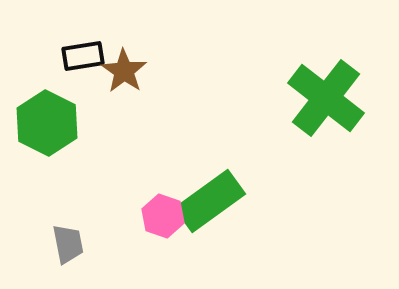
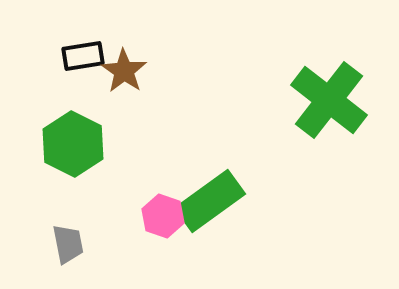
green cross: moved 3 px right, 2 px down
green hexagon: moved 26 px right, 21 px down
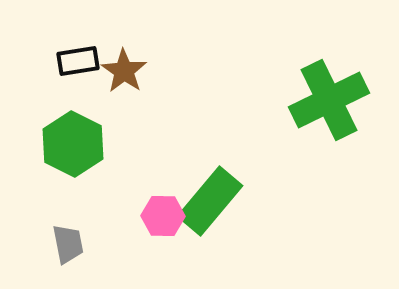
black rectangle: moved 5 px left, 5 px down
green cross: rotated 26 degrees clockwise
green rectangle: rotated 14 degrees counterclockwise
pink hexagon: rotated 18 degrees counterclockwise
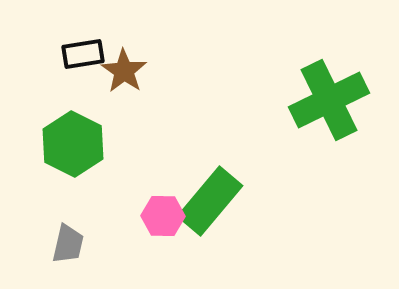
black rectangle: moved 5 px right, 7 px up
gray trapezoid: rotated 24 degrees clockwise
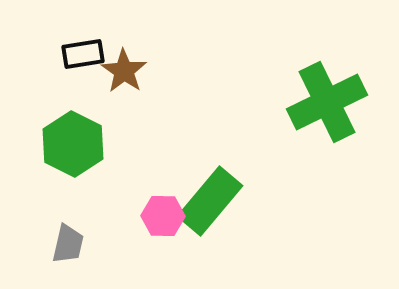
green cross: moved 2 px left, 2 px down
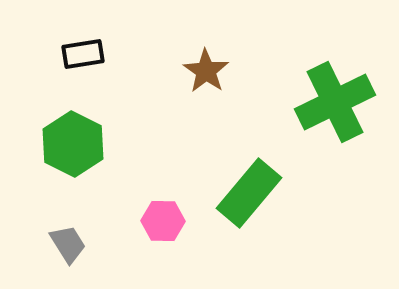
brown star: moved 82 px right
green cross: moved 8 px right
green rectangle: moved 39 px right, 8 px up
pink hexagon: moved 5 px down
gray trapezoid: rotated 45 degrees counterclockwise
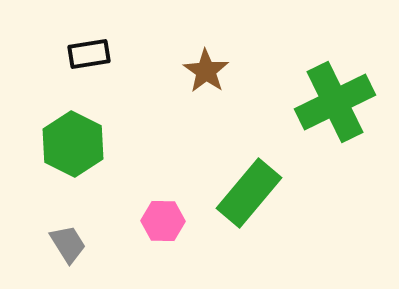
black rectangle: moved 6 px right
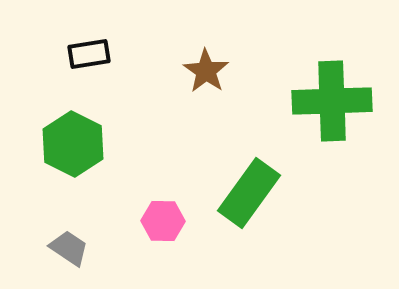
green cross: moved 3 px left, 1 px up; rotated 24 degrees clockwise
green rectangle: rotated 4 degrees counterclockwise
gray trapezoid: moved 1 px right, 4 px down; rotated 24 degrees counterclockwise
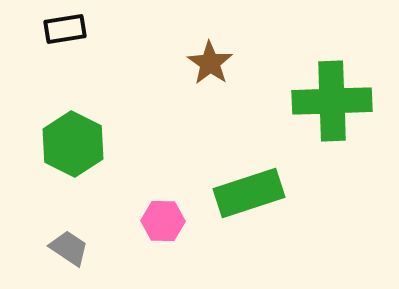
black rectangle: moved 24 px left, 25 px up
brown star: moved 4 px right, 8 px up
green rectangle: rotated 36 degrees clockwise
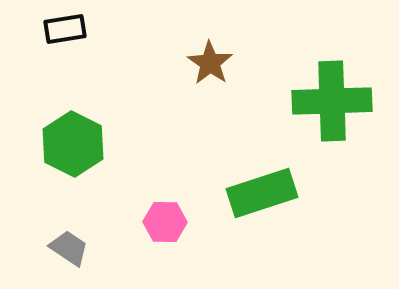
green rectangle: moved 13 px right
pink hexagon: moved 2 px right, 1 px down
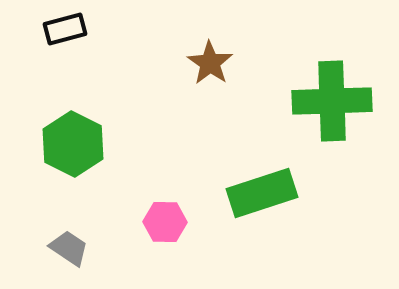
black rectangle: rotated 6 degrees counterclockwise
